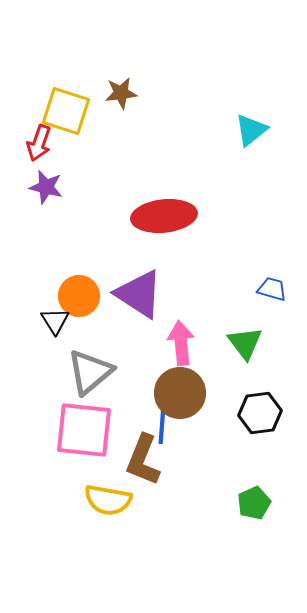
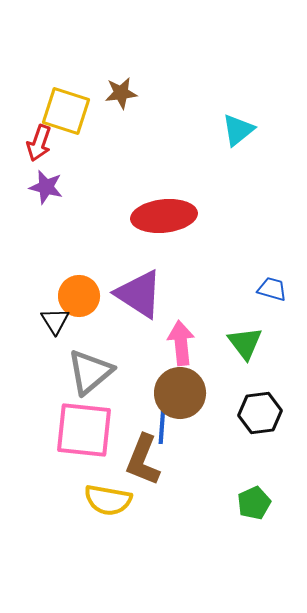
cyan triangle: moved 13 px left
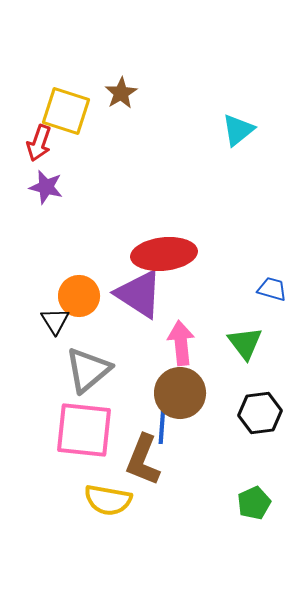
brown star: rotated 24 degrees counterclockwise
red ellipse: moved 38 px down
gray triangle: moved 2 px left, 2 px up
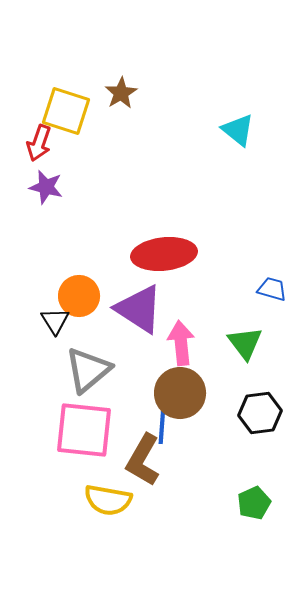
cyan triangle: rotated 42 degrees counterclockwise
purple triangle: moved 15 px down
brown L-shape: rotated 8 degrees clockwise
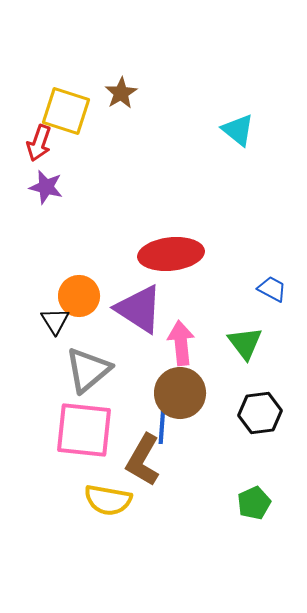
red ellipse: moved 7 px right
blue trapezoid: rotated 12 degrees clockwise
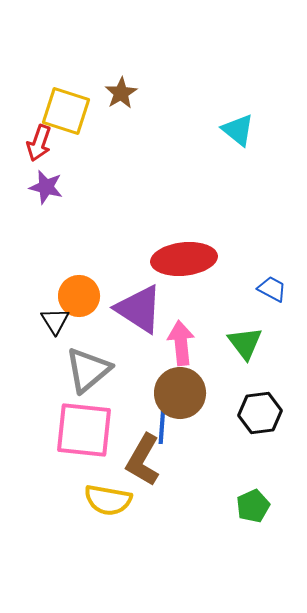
red ellipse: moved 13 px right, 5 px down
green pentagon: moved 1 px left, 3 px down
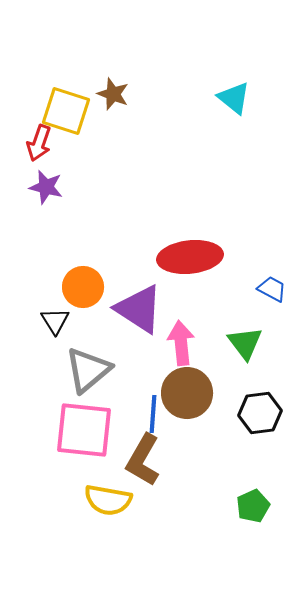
brown star: moved 8 px left, 1 px down; rotated 20 degrees counterclockwise
cyan triangle: moved 4 px left, 32 px up
red ellipse: moved 6 px right, 2 px up
orange circle: moved 4 px right, 9 px up
brown circle: moved 7 px right
blue line: moved 9 px left, 11 px up
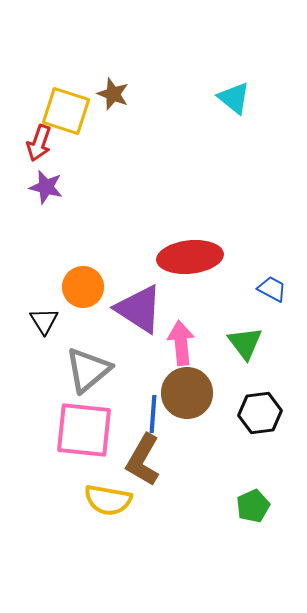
black triangle: moved 11 px left
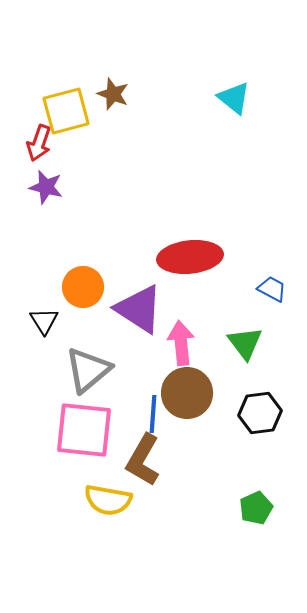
yellow square: rotated 33 degrees counterclockwise
green pentagon: moved 3 px right, 2 px down
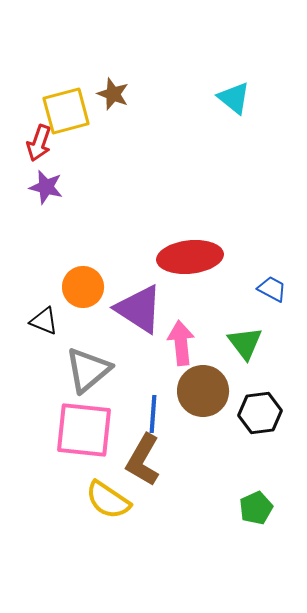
black triangle: rotated 36 degrees counterclockwise
brown circle: moved 16 px right, 2 px up
yellow semicircle: rotated 24 degrees clockwise
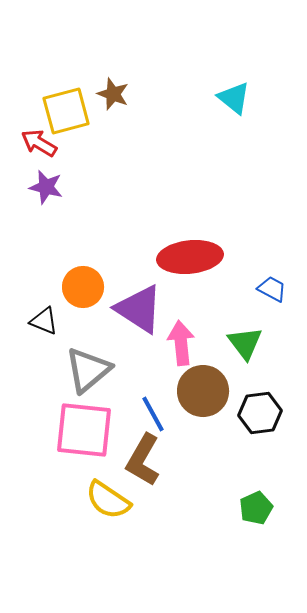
red arrow: rotated 102 degrees clockwise
blue line: rotated 33 degrees counterclockwise
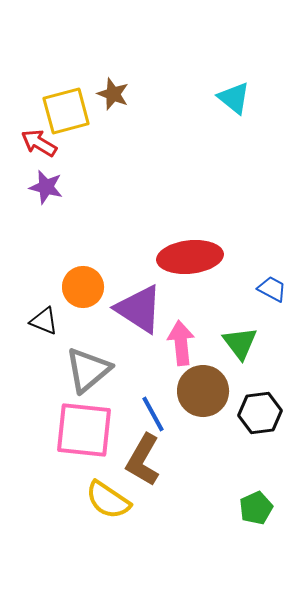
green triangle: moved 5 px left
